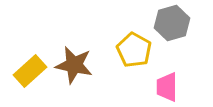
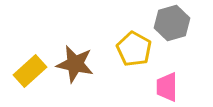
yellow pentagon: moved 1 px up
brown star: moved 1 px right, 1 px up
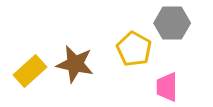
gray hexagon: rotated 16 degrees clockwise
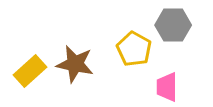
gray hexagon: moved 1 px right, 2 px down
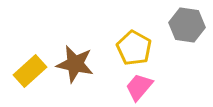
gray hexagon: moved 14 px right; rotated 8 degrees clockwise
yellow pentagon: moved 1 px up
pink trapezoid: moved 28 px left; rotated 40 degrees clockwise
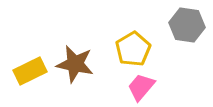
yellow pentagon: moved 1 px left, 1 px down; rotated 12 degrees clockwise
yellow rectangle: rotated 16 degrees clockwise
pink trapezoid: moved 2 px right
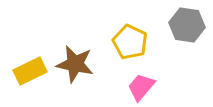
yellow pentagon: moved 3 px left, 7 px up; rotated 16 degrees counterclockwise
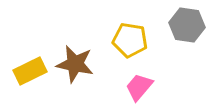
yellow pentagon: moved 2 px up; rotated 16 degrees counterclockwise
pink trapezoid: moved 2 px left
